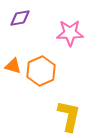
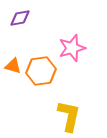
pink star: moved 2 px right, 15 px down; rotated 16 degrees counterclockwise
orange hexagon: rotated 16 degrees clockwise
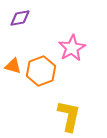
pink star: rotated 12 degrees counterclockwise
orange hexagon: rotated 12 degrees counterclockwise
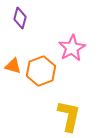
purple diamond: rotated 65 degrees counterclockwise
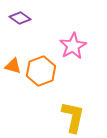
purple diamond: rotated 70 degrees counterclockwise
pink star: moved 1 px right, 2 px up
yellow L-shape: moved 4 px right, 1 px down
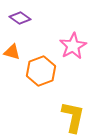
orange triangle: moved 1 px left, 14 px up
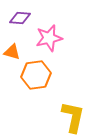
purple diamond: rotated 30 degrees counterclockwise
pink star: moved 24 px left, 8 px up; rotated 16 degrees clockwise
orange hexagon: moved 5 px left, 4 px down; rotated 12 degrees clockwise
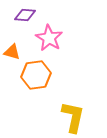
purple diamond: moved 5 px right, 3 px up
pink star: rotated 28 degrees counterclockwise
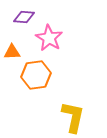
purple diamond: moved 1 px left, 2 px down
orange triangle: rotated 18 degrees counterclockwise
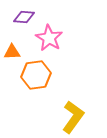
yellow L-shape: rotated 24 degrees clockwise
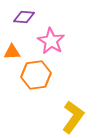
pink star: moved 2 px right, 3 px down
